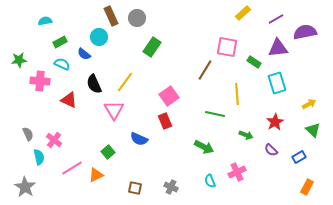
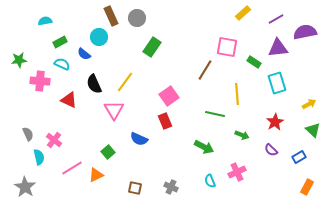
green arrow at (246, 135): moved 4 px left
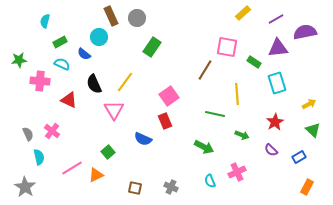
cyan semicircle at (45, 21): rotated 64 degrees counterclockwise
blue semicircle at (139, 139): moved 4 px right
pink cross at (54, 140): moved 2 px left, 9 px up
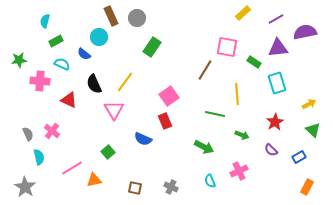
green rectangle at (60, 42): moved 4 px left, 1 px up
pink cross at (237, 172): moved 2 px right, 1 px up
orange triangle at (96, 175): moved 2 px left, 5 px down; rotated 14 degrees clockwise
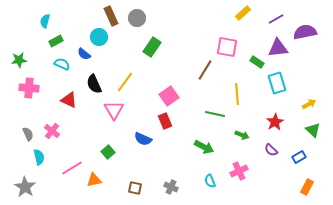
green rectangle at (254, 62): moved 3 px right
pink cross at (40, 81): moved 11 px left, 7 px down
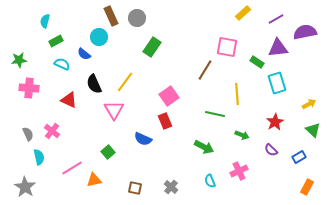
gray cross at (171, 187): rotated 16 degrees clockwise
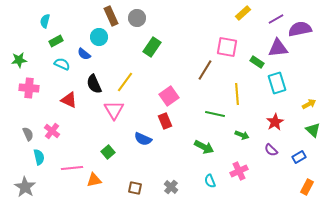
purple semicircle at (305, 32): moved 5 px left, 3 px up
pink line at (72, 168): rotated 25 degrees clockwise
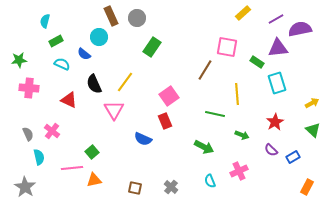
yellow arrow at (309, 104): moved 3 px right, 1 px up
green square at (108, 152): moved 16 px left
blue rectangle at (299, 157): moved 6 px left
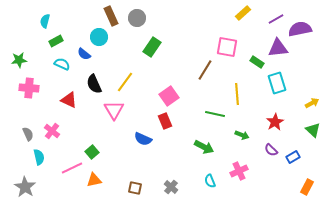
pink line at (72, 168): rotated 20 degrees counterclockwise
